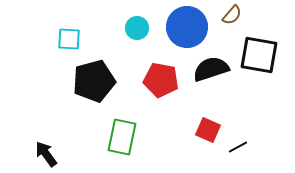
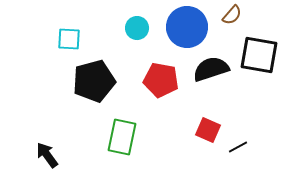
black arrow: moved 1 px right, 1 px down
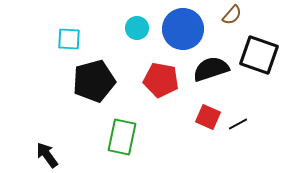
blue circle: moved 4 px left, 2 px down
black square: rotated 9 degrees clockwise
red square: moved 13 px up
black line: moved 23 px up
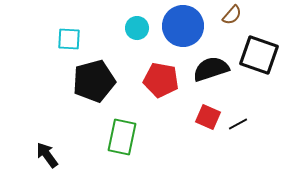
blue circle: moved 3 px up
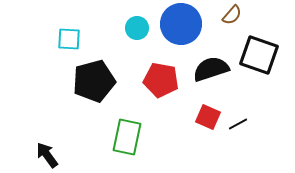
blue circle: moved 2 px left, 2 px up
green rectangle: moved 5 px right
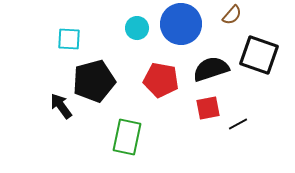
red square: moved 9 px up; rotated 35 degrees counterclockwise
black arrow: moved 14 px right, 49 px up
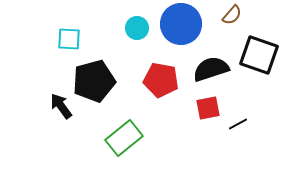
green rectangle: moved 3 px left, 1 px down; rotated 39 degrees clockwise
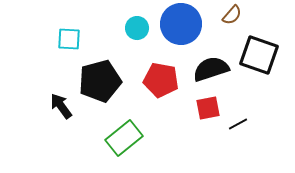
black pentagon: moved 6 px right
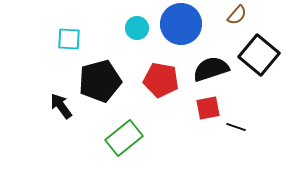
brown semicircle: moved 5 px right
black square: rotated 21 degrees clockwise
black line: moved 2 px left, 3 px down; rotated 48 degrees clockwise
